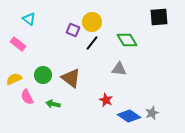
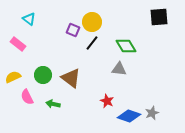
green diamond: moved 1 px left, 6 px down
yellow semicircle: moved 1 px left, 2 px up
red star: moved 1 px right, 1 px down
blue diamond: rotated 15 degrees counterclockwise
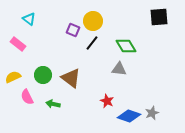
yellow circle: moved 1 px right, 1 px up
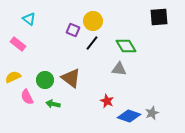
green circle: moved 2 px right, 5 px down
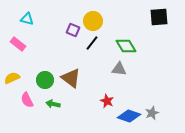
cyan triangle: moved 2 px left; rotated 24 degrees counterclockwise
yellow semicircle: moved 1 px left, 1 px down
pink semicircle: moved 3 px down
